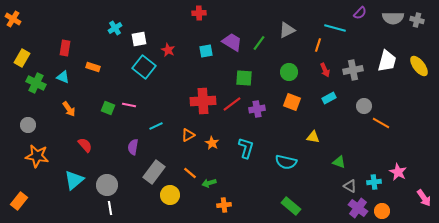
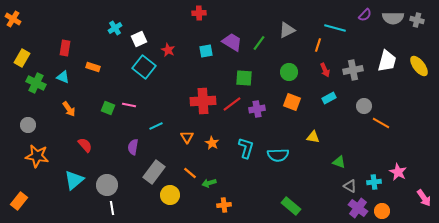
purple semicircle at (360, 13): moved 5 px right, 2 px down
white square at (139, 39): rotated 14 degrees counterclockwise
orange triangle at (188, 135): moved 1 px left, 2 px down; rotated 32 degrees counterclockwise
cyan semicircle at (286, 162): moved 8 px left, 7 px up; rotated 15 degrees counterclockwise
white line at (110, 208): moved 2 px right
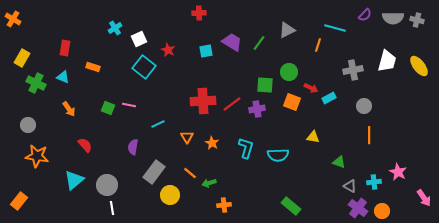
red arrow at (325, 70): moved 14 px left, 18 px down; rotated 40 degrees counterclockwise
green square at (244, 78): moved 21 px right, 7 px down
orange line at (381, 123): moved 12 px left, 12 px down; rotated 60 degrees clockwise
cyan line at (156, 126): moved 2 px right, 2 px up
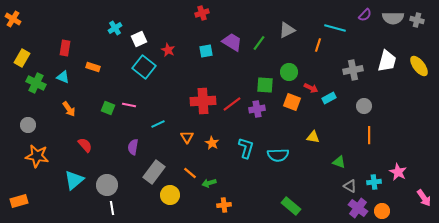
red cross at (199, 13): moved 3 px right; rotated 16 degrees counterclockwise
orange rectangle at (19, 201): rotated 36 degrees clockwise
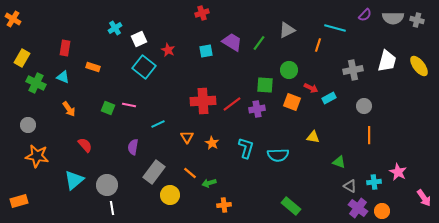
green circle at (289, 72): moved 2 px up
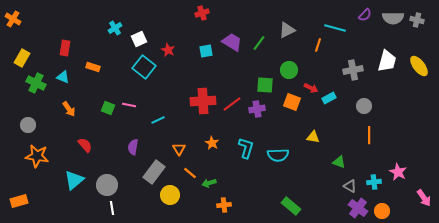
cyan line at (158, 124): moved 4 px up
orange triangle at (187, 137): moved 8 px left, 12 px down
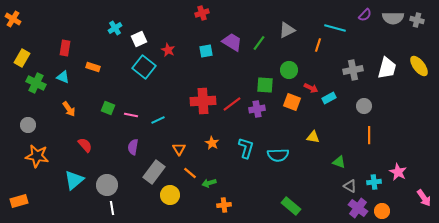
white trapezoid at (387, 61): moved 7 px down
pink line at (129, 105): moved 2 px right, 10 px down
